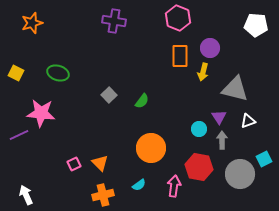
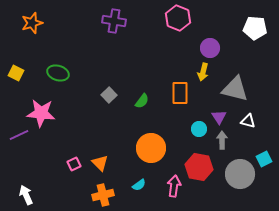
white pentagon: moved 1 px left, 3 px down
orange rectangle: moved 37 px down
white triangle: rotated 35 degrees clockwise
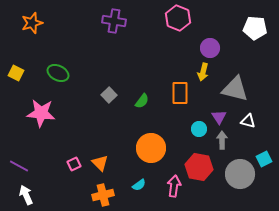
green ellipse: rotated 10 degrees clockwise
purple line: moved 31 px down; rotated 54 degrees clockwise
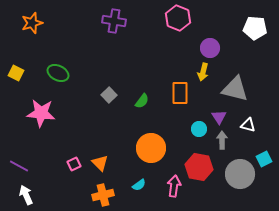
white triangle: moved 4 px down
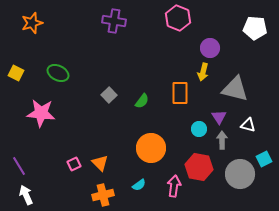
purple line: rotated 30 degrees clockwise
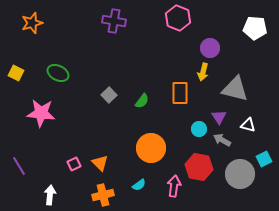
gray arrow: rotated 60 degrees counterclockwise
white arrow: moved 24 px right; rotated 30 degrees clockwise
